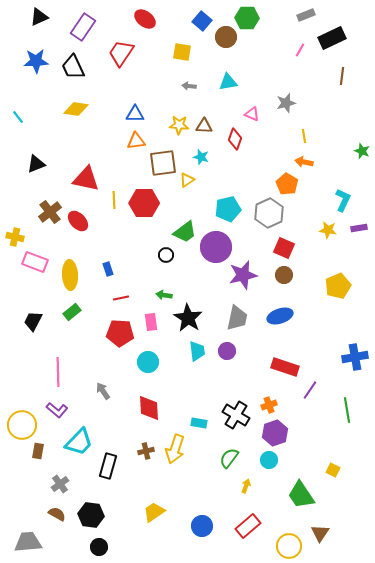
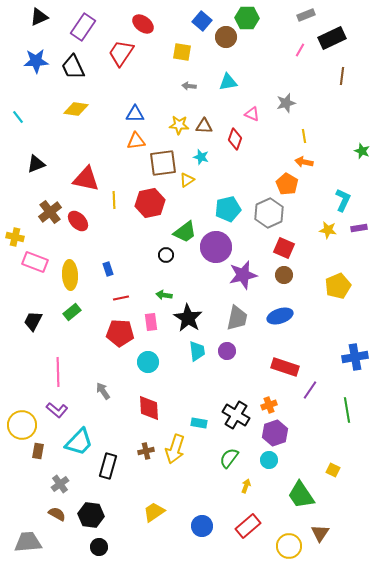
red ellipse at (145, 19): moved 2 px left, 5 px down
red hexagon at (144, 203): moved 6 px right; rotated 12 degrees counterclockwise
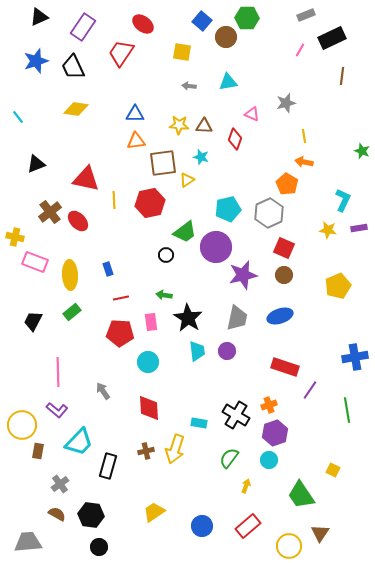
blue star at (36, 61): rotated 15 degrees counterclockwise
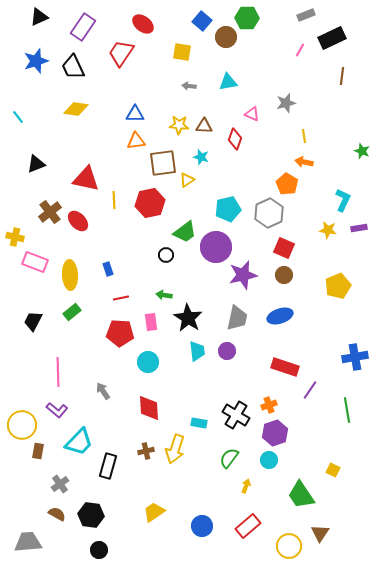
black circle at (99, 547): moved 3 px down
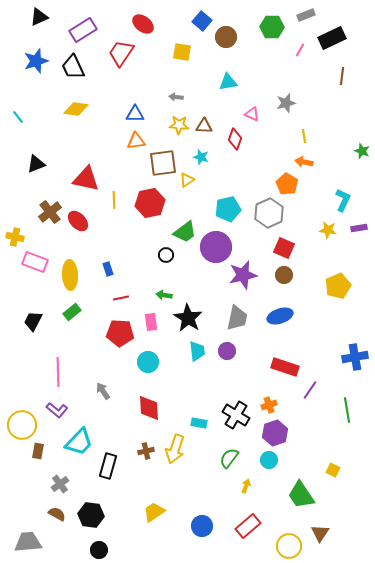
green hexagon at (247, 18): moved 25 px right, 9 px down
purple rectangle at (83, 27): moved 3 px down; rotated 24 degrees clockwise
gray arrow at (189, 86): moved 13 px left, 11 px down
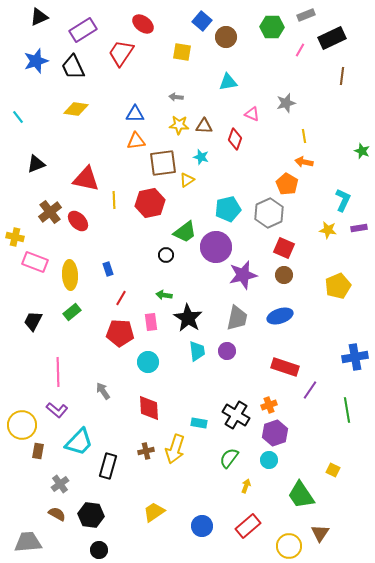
red line at (121, 298): rotated 49 degrees counterclockwise
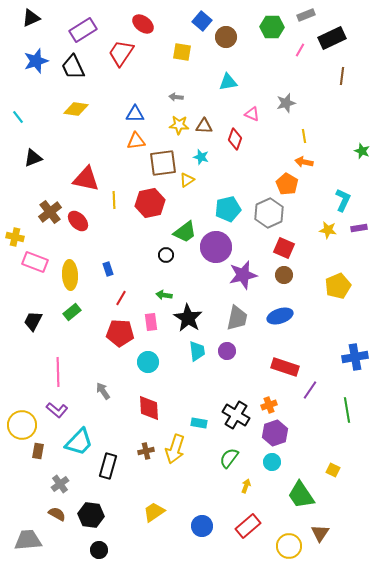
black triangle at (39, 17): moved 8 px left, 1 px down
black triangle at (36, 164): moved 3 px left, 6 px up
cyan circle at (269, 460): moved 3 px right, 2 px down
gray trapezoid at (28, 542): moved 2 px up
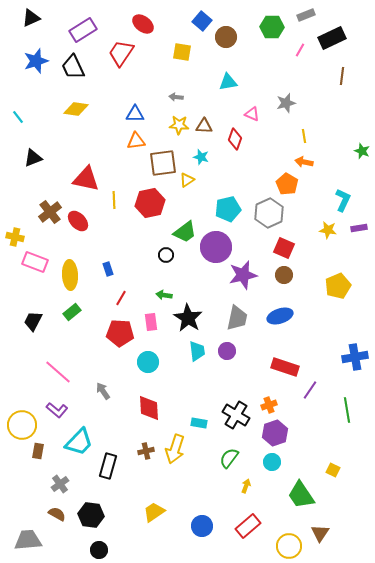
pink line at (58, 372): rotated 48 degrees counterclockwise
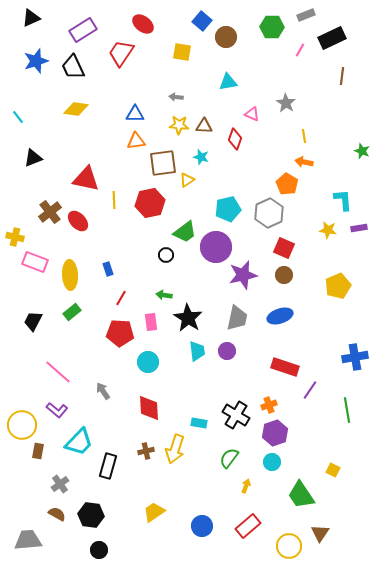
gray star at (286, 103): rotated 24 degrees counterclockwise
cyan L-shape at (343, 200): rotated 30 degrees counterclockwise
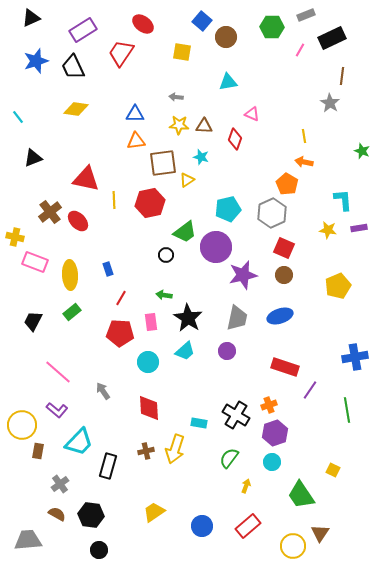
gray star at (286, 103): moved 44 px right
gray hexagon at (269, 213): moved 3 px right
cyan trapezoid at (197, 351): moved 12 px left; rotated 55 degrees clockwise
yellow circle at (289, 546): moved 4 px right
